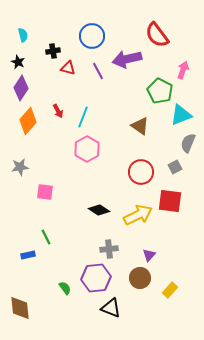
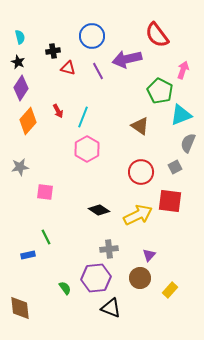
cyan semicircle: moved 3 px left, 2 px down
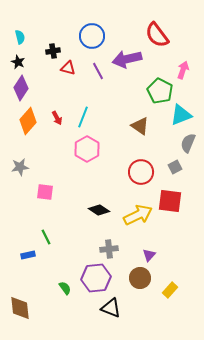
red arrow: moved 1 px left, 7 px down
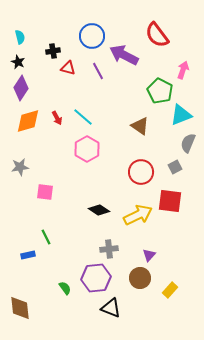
purple arrow: moved 3 px left, 4 px up; rotated 40 degrees clockwise
cyan line: rotated 70 degrees counterclockwise
orange diamond: rotated 32 degrees clockwise
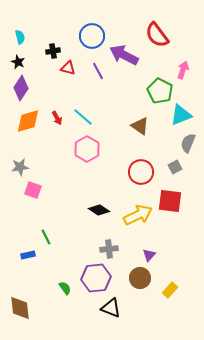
pink square: moved 12 px left, 2 px up; rotated 12 degrees clockwise
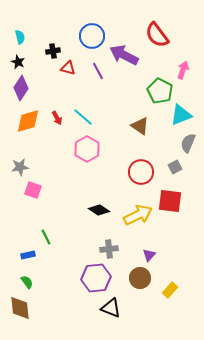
green semicircle: moved 38 px left, 6 px up
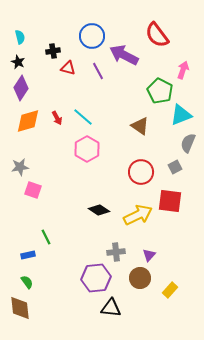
gray cross: moved 7 px right, 3 px down
black triangle: rotated 15 degrees counterclockwise
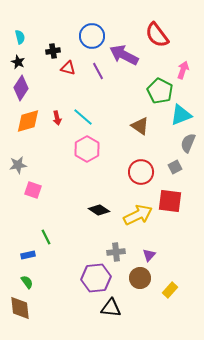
red arrow: rotated 16 degrees clockwise
gray star: moved 2 px left, 2 px up
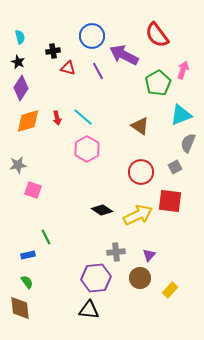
green pentagon: moved 2 px left, 8 px up; rotated 15 degrees clockwise
black diamond: moved 3 px right
black triangle: moved 22 px left, 2 px down
